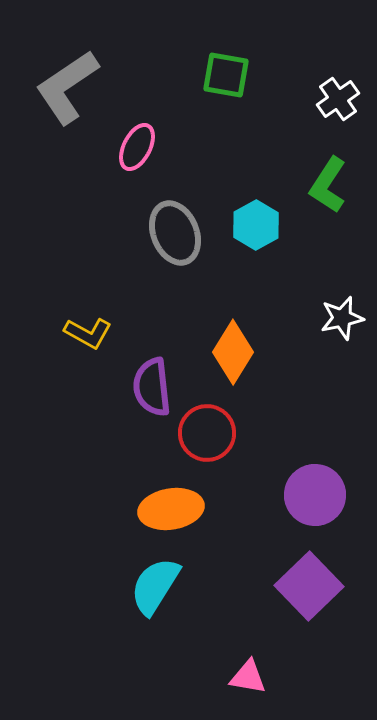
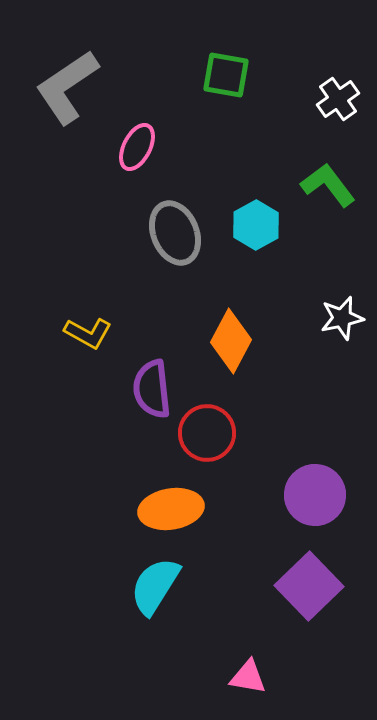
green L-shape: rotated 110 degrees clockwise
orange diamond: moved 2 px left, 11 px up; rotated 4 degrees counterclockwise
purple semicircle: moved 2 px down
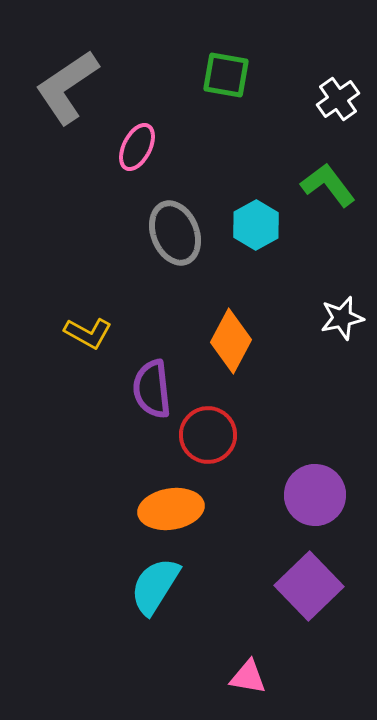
red circle: moved 1 px right, 2 px down
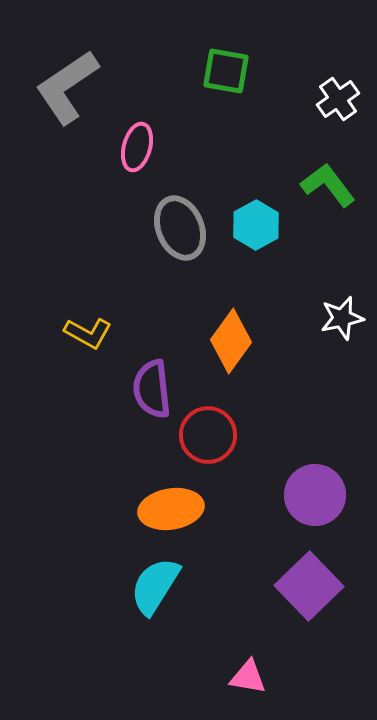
green square: moved 4 px up
pink ellipse: rotated 12 degrees counterclockwise
gray ellipse: moved 5 px right, 5 px up
orange diamond: rotated 8 degrees clockwise
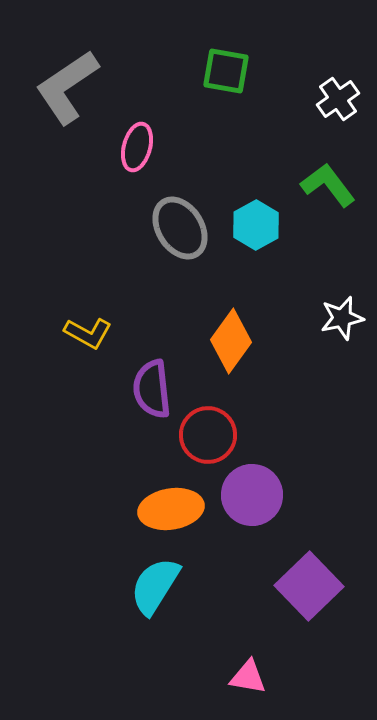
gray ellipse: rotated 10 degrees counterclockwise
purple circle: moved 63 px left
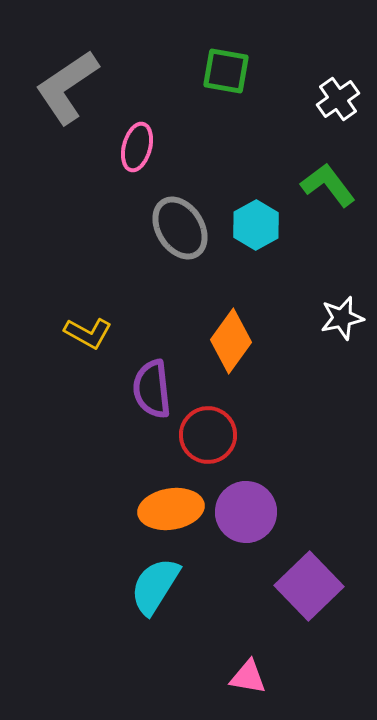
purple circle: moved 6 px left, 17 px down
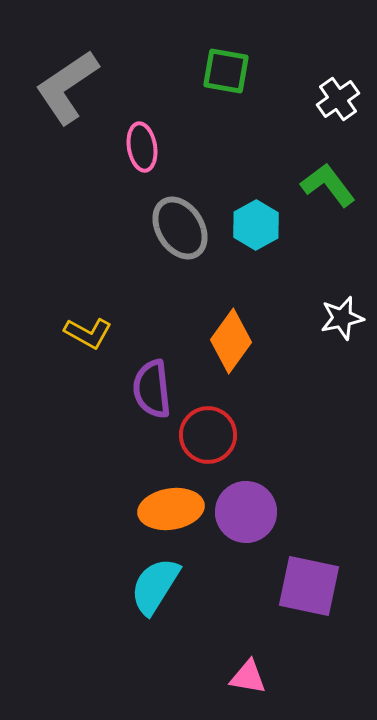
pink ellipse: moved 5 px right; rotated 24 degrees counterclockwise
purple square: rotated 34 degrees counterclockwise
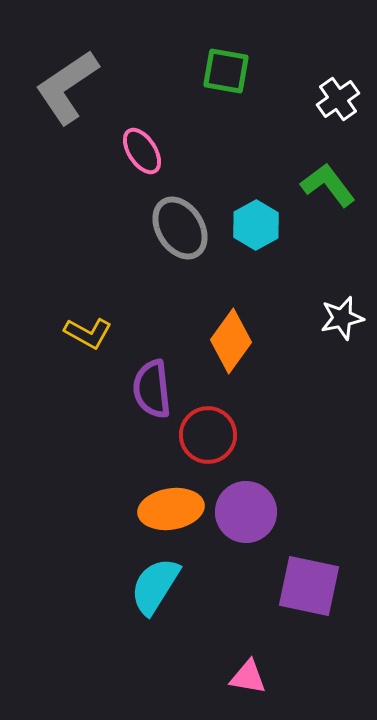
pink ellipse: moved 4 px down; rotated 24 degrees counterclockwise
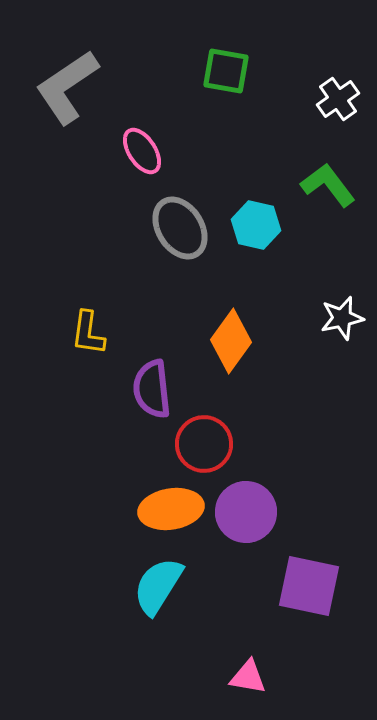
cyan hexagon: rotated 18 degrees counterclockwise
yellow L-shape: rotated 69 degrees clockwise
red circle: moved 4 px left, 9 px down
cyan semicircle: moved 3 px right
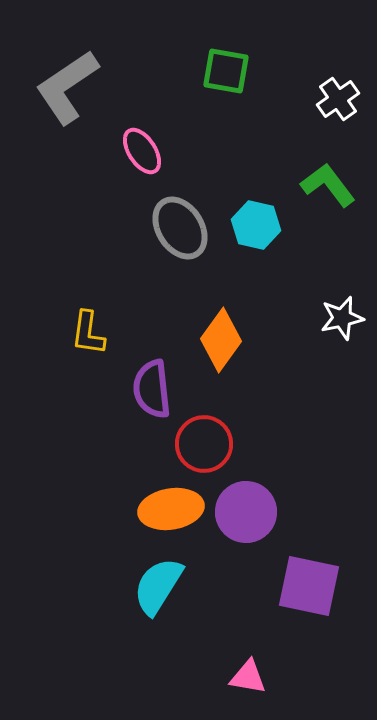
orange diamond: moved 10 px left, 1 px up
